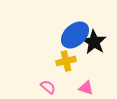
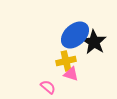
pink triangle: moved 15 px left, 14 px up
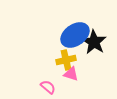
blue ellipse: rotated 8 degrees clockwise
yellow cross: moved 1 px up
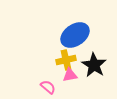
black star: moved 23 px down
pink triangle: moved 1 px left, 1 px down; rotated 28 degrees counterclockwise
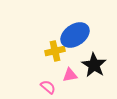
yellow cross: moved 11 px left, 9 px up
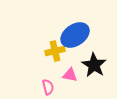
pink triangle: rotated 21 degrees clockwise
pink semicircle: rotated 35 degrees clockwise
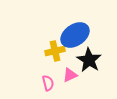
black star: moved 5 px left, 5 px up
pink triangle: rotated 35 degrees counterclockwise
pink semicircle: moved 4 px up
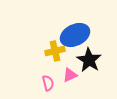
blue ellipse: rotated 8 degrees clockwise
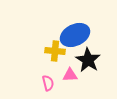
yellow cross: rotated 18 degrees clockwise
black star: moved 1 px left
pink triangle: rotated 21 degrees clockwise
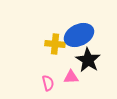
blue ellipse: moved 4 px right
yellow cross: moved 7 px up
pink triangle: moved 1 px right, 2 px down
